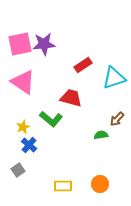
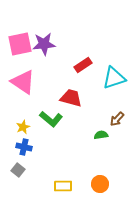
blue cross: moved 5 px left, 2 px down; rotated 28 degrees counterclockwise
gray square: rotated 16 degrees counterclockwise
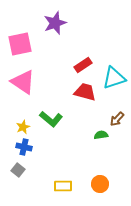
purple star: moved 11 px right, 21 px up; rotated 15 degrees counterclockwise
red trapezoid: moved 14 px right, 6 px up
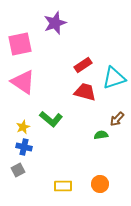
gray square: rotated 24 degrees clockwise
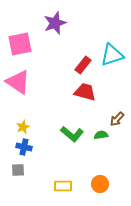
red rectangle: rotated 18 degrees counterclockwise
cyan triangle: moved 2 px left, 23 px up
pink triangle: moved 5 px left
green L-shape: moved 21 px right, 15 px down
gray square: rotated 24 degrees clockwise
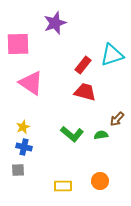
pink square: moved 2 px left; rotated 10 degrees clockwise
pink triangle: moved 13 px right, 1 px down
orange circle: moved 3 px up
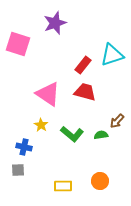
pink square: rotated 20 degrees clockwise
pink triangle: moved 17 px right, 11 px down
brown arrow: moved 2 px down
yellow star: moved 18 px right, 2 px up; rotated 16 degrees counterclockwise
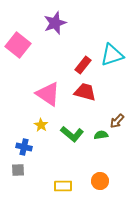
pink square: moved 1 px down; rotated 20 degrees clockwise
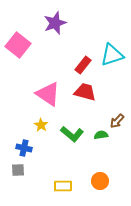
blue cross: moved 1 px down
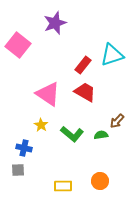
red trapezoid: rotated 15 degrees clockwise
